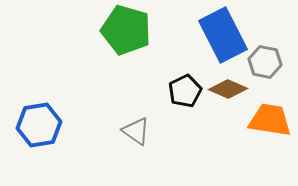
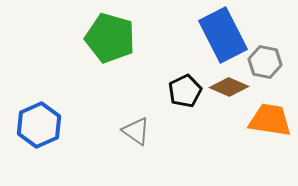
green pentagon: moved 16 px left, 8 px down
brown diamond: moved 1 px right, 2 px up
blue hexagon: rotated 15 degrees counterclockwise
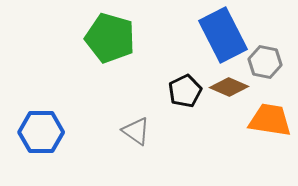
blue hexagon: moved 2 px right, 7 px down; rotated 24 degrees clockwise
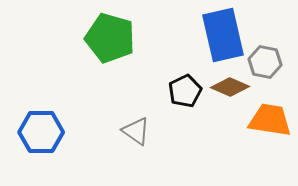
blue rectangle: rotated 14 degrees clockwise
brown diamond: moved 1 px right
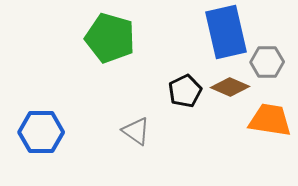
blue rectangle: moved 3 px right, 3 px up
gray hexagon: moved 2 px right; rotated 12 degrees counterclockwise
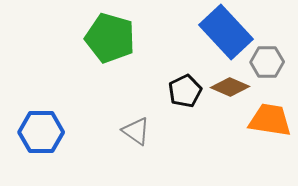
blue rectangle: rotated 30 degrees counterclockwise
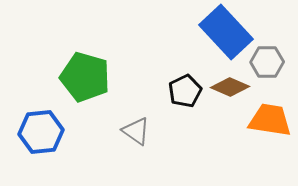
green pentagon: moved 25 px left, 39 px down
blue hexagon: rotated 6 degrees counterclockwise
